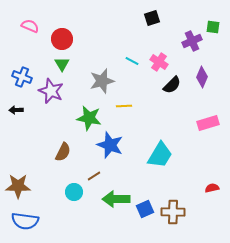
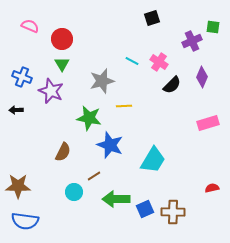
cyan trapezoid: moved 7 px left, 5 px down
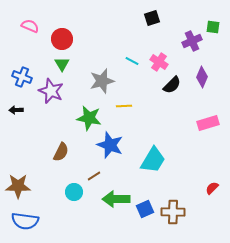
brown semicircle: moved 2 px left
red semicircle: rotated 32 degrees counterclockwise
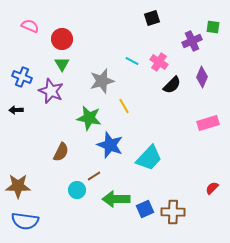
yellow line: rotated 63 degrees clockwise
cyan trapezoid: moved 4 px left, 2 px up; rotated 12 degrees clockwise
cyan circle: moved 3 px right, 2 px up
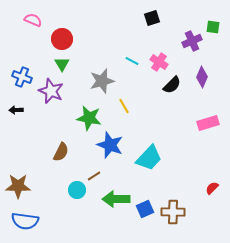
pink semicircle: moved 3 px right, 6 px up
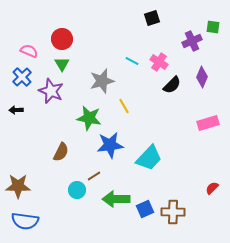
pink semicircle: moved 4 px left, 31 px down
blue cross: rotated 24 degrees clockwise
blue star: rotated 28 degrees counterclockwise
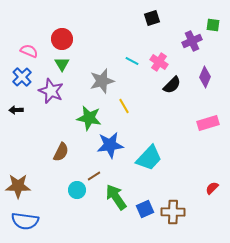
green square: moved 2 px up
purple diamond: moved 3 px right
green arrow: moved 2 px up; rotated 56 degrees clockwise
